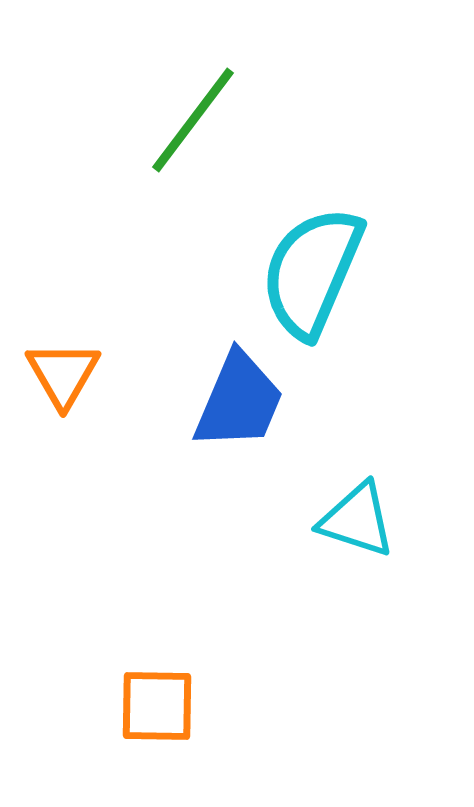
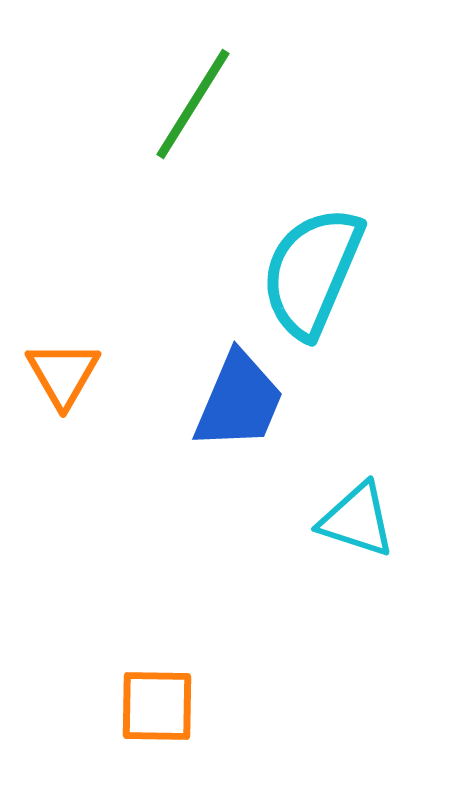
green line: moved 16 px up; rotated 5 degrees counterclockwise
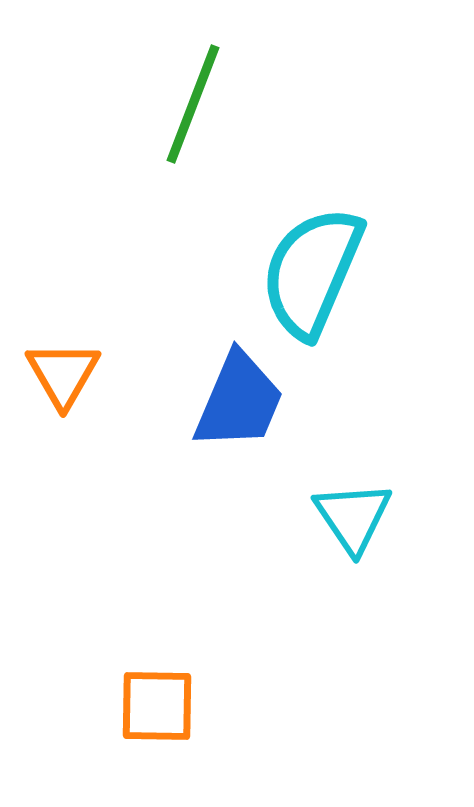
green line: rotated 11 degrees counterclockwise
cyan triangle: moved 4 px left, 3 px up; rotated 38 degrees clockwise
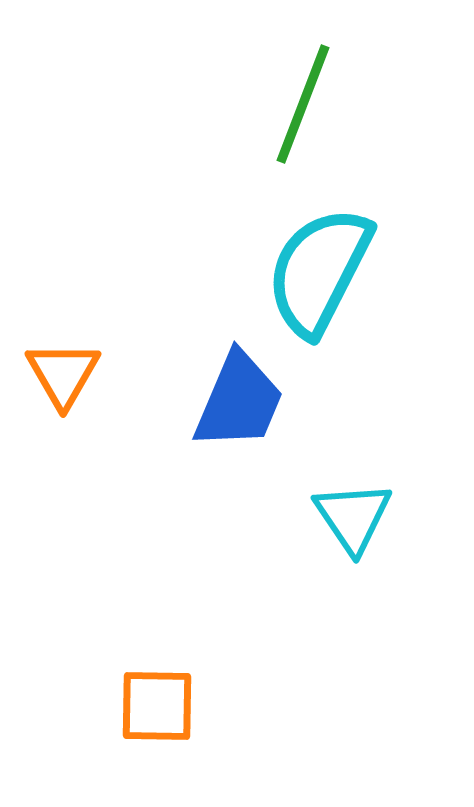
green line: moved 110 px right
cyan semicircle: moved 7 px right, 1 px up; rotated 4 degrees clockwise
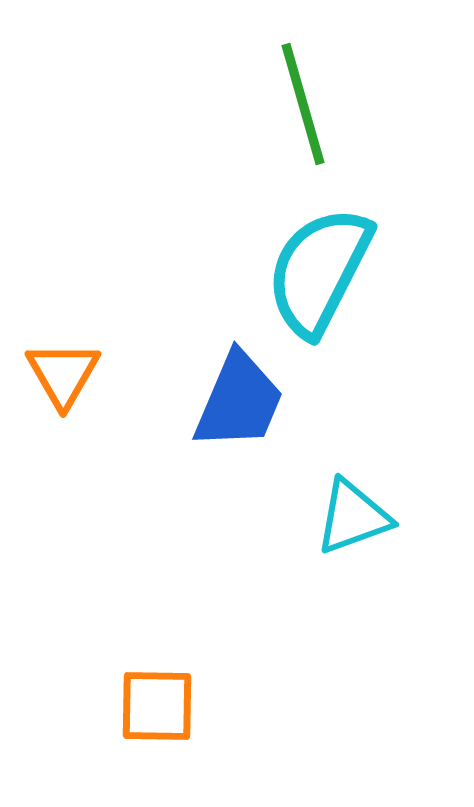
green line: rotated 37 degrees counterclockwise
cyan triangle: rotated 44 degrees clockwise
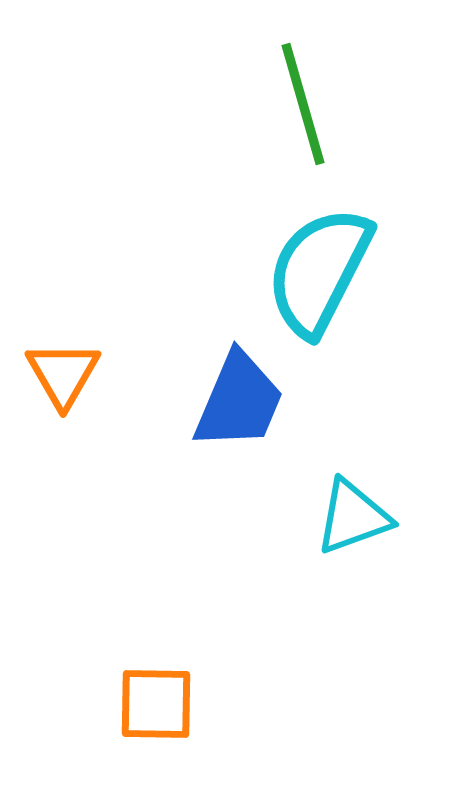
orange square: moved 1 px left, 2 px up
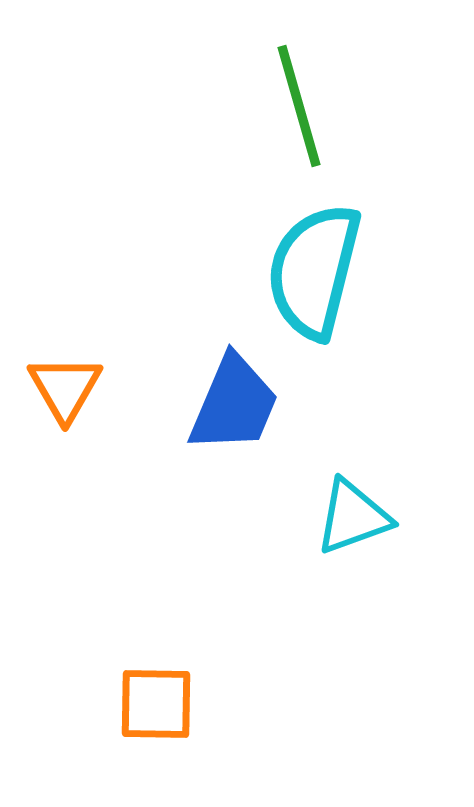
green line: moved 4 px left, 2 px down
cyan semicircle: moved 5 px left; rotated 13 degrees counterclockwise
orange triangle: moved 2 px right, 14 px down
blue trapezoid: moved 5 px left, 3 px down
